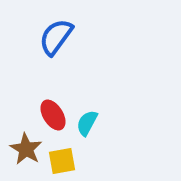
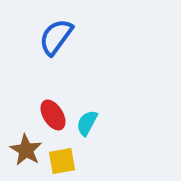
brown star: moved 1 px down
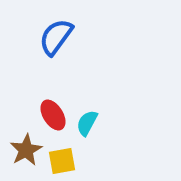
brown star: rotated 12 degrees clockwise
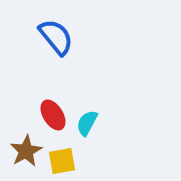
blue semicircle: rotated 105 degrees clockwise
brown star: moved 1 px down
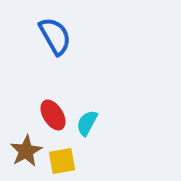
blue semicircle: moved 1 px left, 1 px up; rotated 9 degrees clockwise
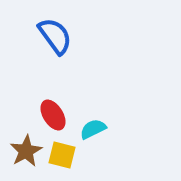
blue semicircle: rotated 6 degrees counterclockwise
cyan semicircle: moved 6 px right, 6 px down; rotated 36 degrees clockwise
yellow square: moved 6 px up; rotated 24 degrees clockwise
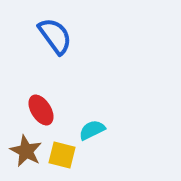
red ellipse: moved 12 px left, 5 px up
cyan semicircle: moved 1 px left, 1 px down
brown star: rotated 16 degrees counterclockwise
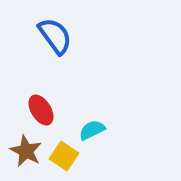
yellow square: moved 2 px right, 1 px down; rotated 20 degrees clockwise
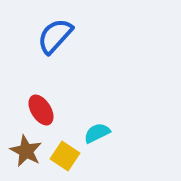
blue semicircle: rotated 102 degrees counterclockwise
cyan semicircle: moved 5 px right, 3 px down
yellow square: moved 1 px right
